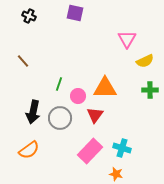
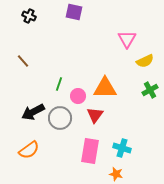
purple square: moved 1 px left, 1 px up
green cross: rotated 28 degrees counterclockwise
black arrow: rotated 50 degrees clockwise
pink rectangle: rotated 35 degrees counterclockwise
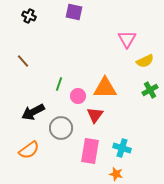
gray circle: moved 1 px right, 10 px down
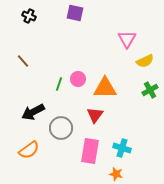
purple square: moved 1 px right, 1 px down
pink circle: moved 17 px up
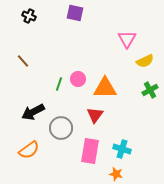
cyan cross: moved 1 px down
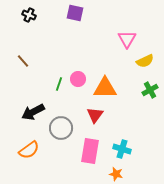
black cross: moved 1 px up
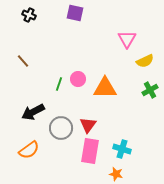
red triangle: moved 7 px left, 10 px down
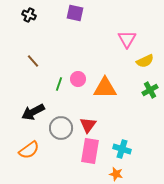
brown line: moved 10 px right
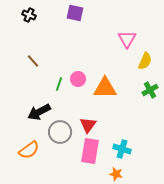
yellow semicircle: rotated 42 degrees counterclockwise
black arrow: moved 6 px right
gray circle: moved 1 px left, 4 px down
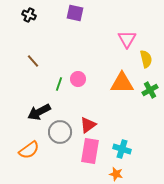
yellow semicircle: moved 1 px right, 2 px up; rotated 36 degrees counterclockwise
orange triangle: moved 17 px right, 5 px up
red triangle: rotated 18 degrees clockwise
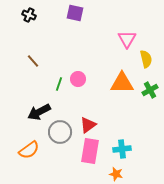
cyan cross: rotated 24 degrees counterclockwise
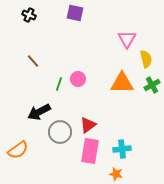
green cross: moved 2 px right, 5 px up
orange semicircle: moved 11 px left
